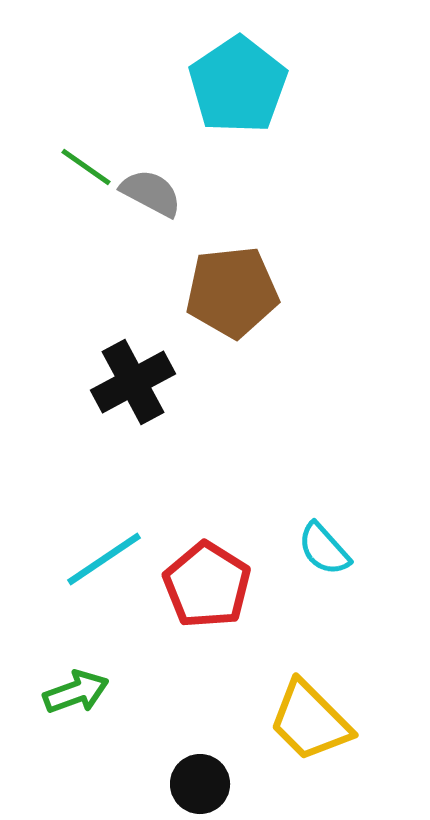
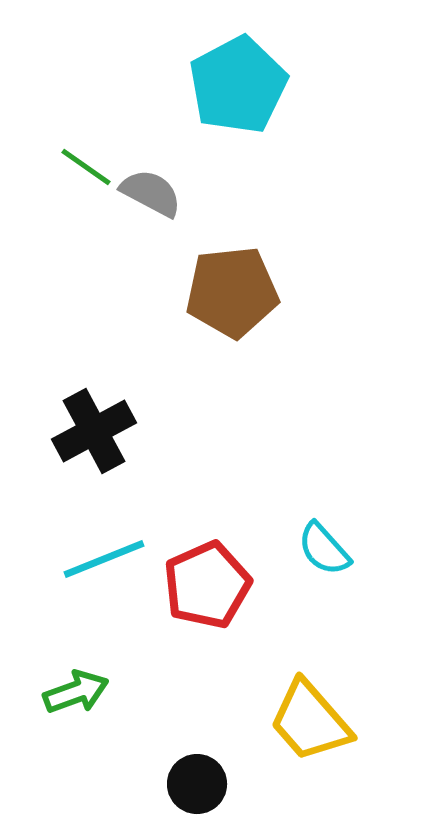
cyan pentagon: rotated 6 degrees clockwise
black cross: moved 39 px left, 49 px down
cyan line: rotated 12 degrees clockwise
red pentagon: rotated 16 degrees clockwise
yellow trapezoid: rotated 4 degrees clockwise
black circle: moved 3 px left
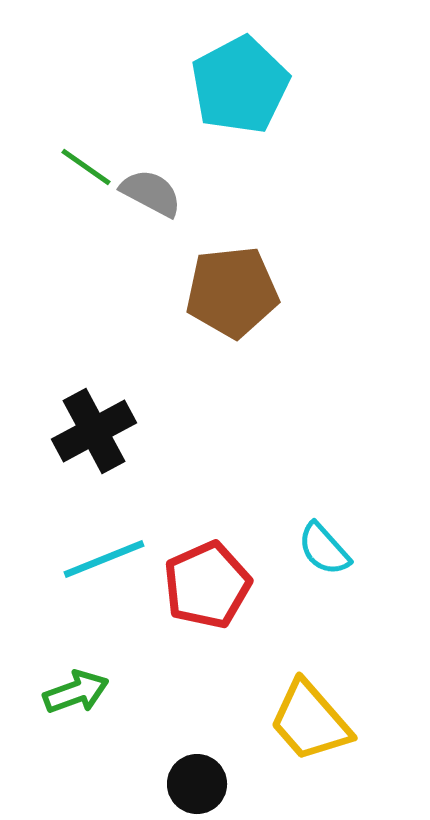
cyan pentagon: moved 2 px right
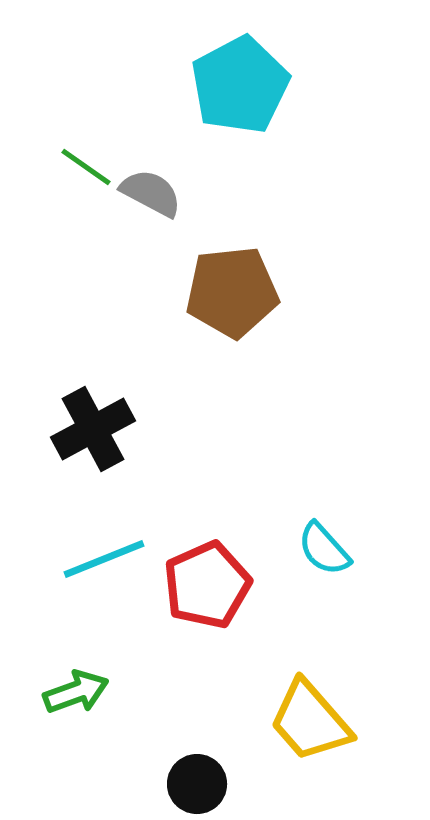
black cross: moved 1 px left, 2 px up
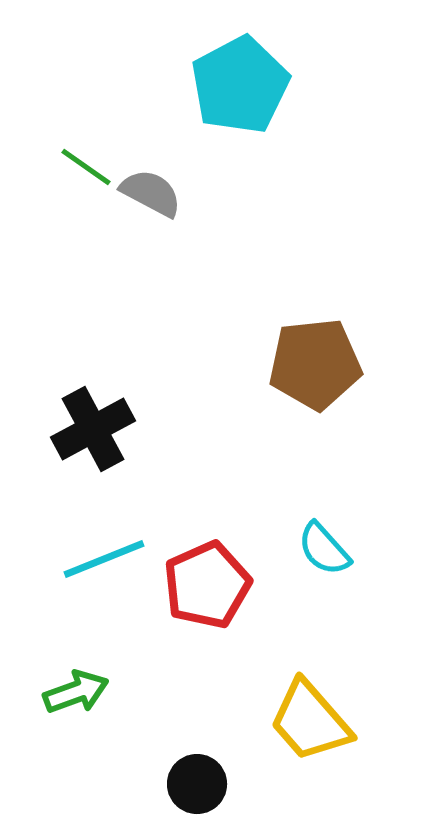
brown pentagon: moved 83 px right, 72 px down
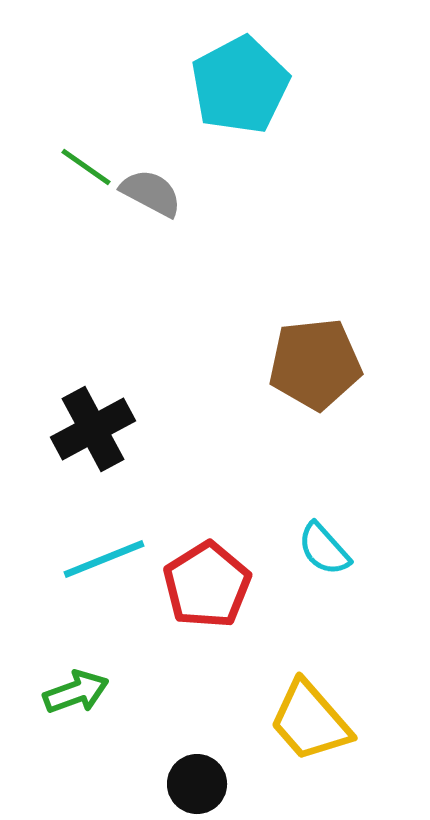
red pentagon: rotated 8 degrees counterclockwise
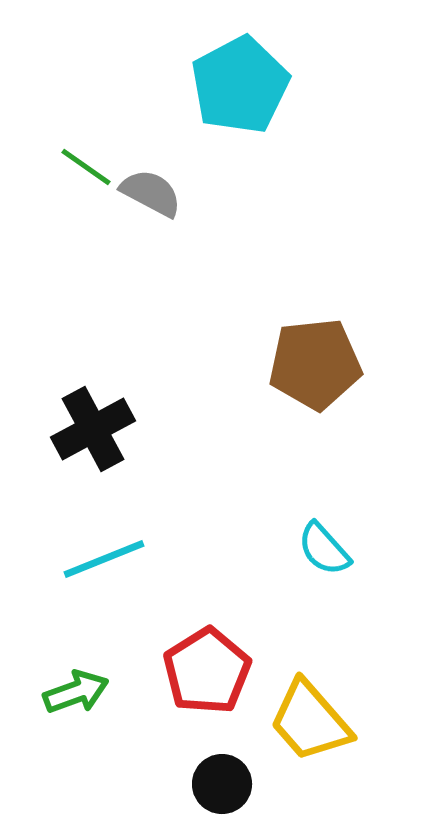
red pentagon: moved 86 px down
black circle: moved 25 px right
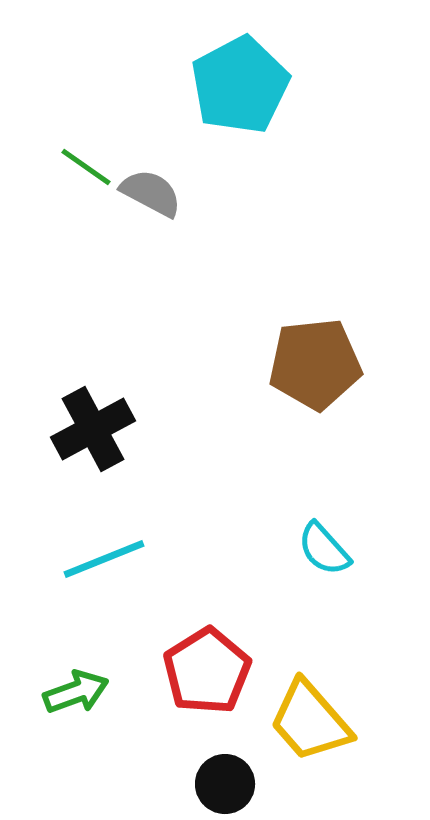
black circle: moved 3 px right
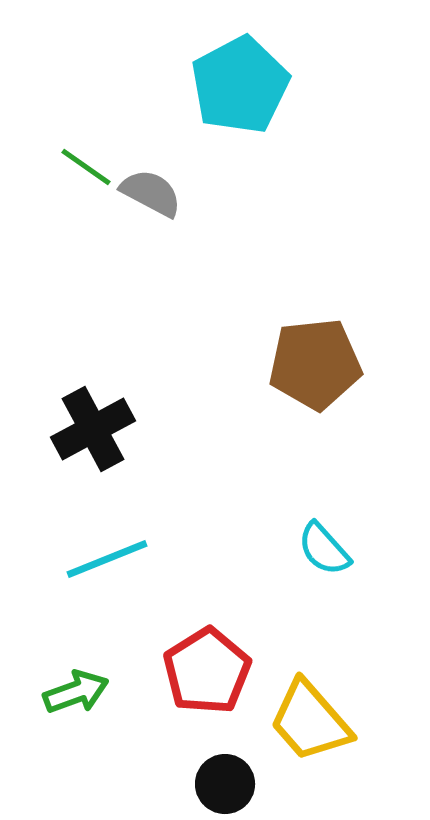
cyan line: moved 3 px right
